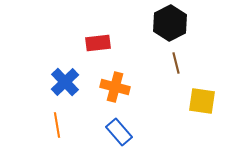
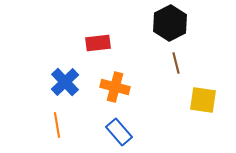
yellow square: moved 1 px right, 1 px up
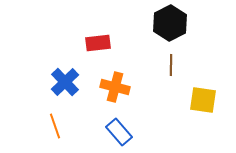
brown line: moved 5 px left, 2 px down; rotated 15 degrees clockwise
orange line: moved 2 px left, 1 px down; rotated 10 degrees counterclockwise
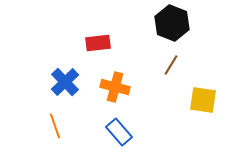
black hexagon: moved 2 px right; rotated 12 degrees counterclockwise
brown line: rotated 30 degrees clockwise
